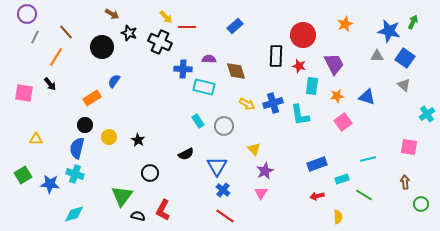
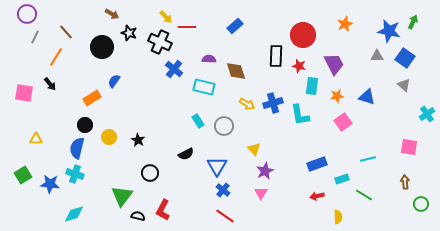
blue cross at (183, 69): moved 9 px left; rotated 36 degrees clockwise
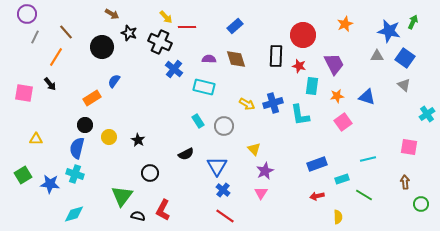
brown diamond at (236, 71): moved 12 px up
